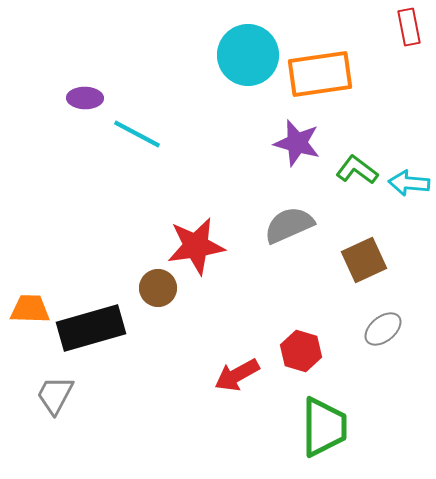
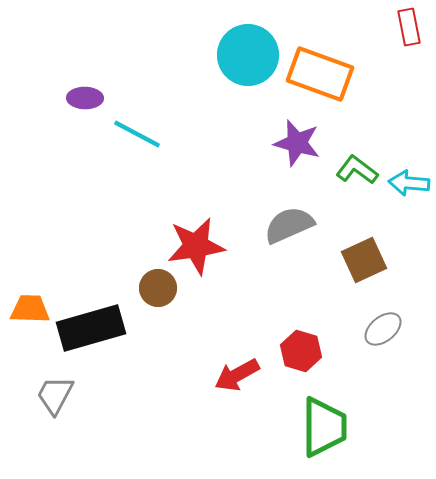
orange rectangle: rotated 28 degrees clockwise
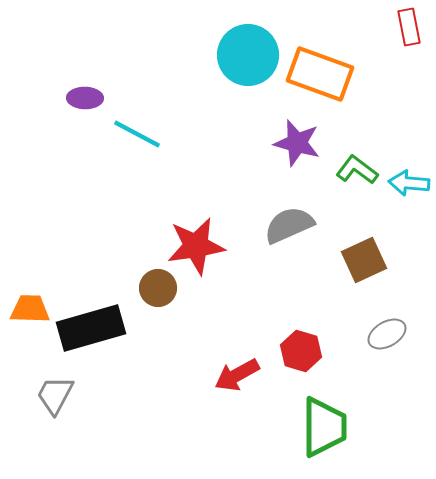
gray ellipse: moved 4 px right, 5 px down; rotated 9 degrees clockwise
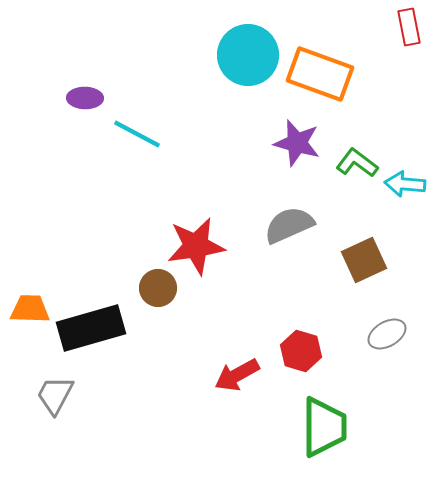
green L-shape: moved 7 px up
cyan arrow: moved 4 px left, 1 px down
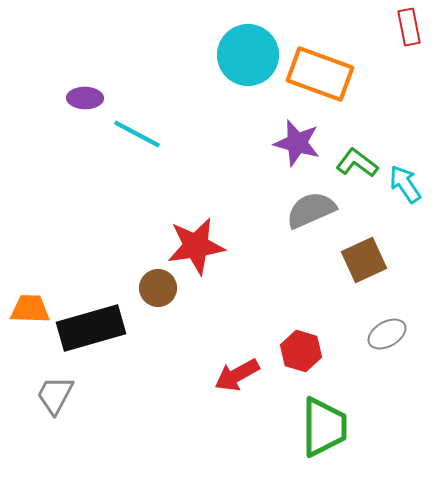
cyan arrow: rotated 51 degrees clockwise
gray semicircle: moved 22 px right, 15 px up
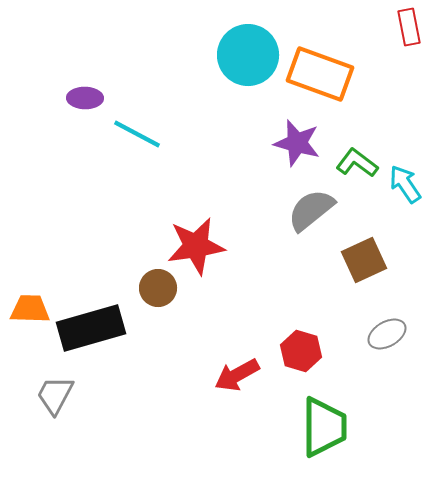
gray semicircle: rotated 15 degrees counterclockwise
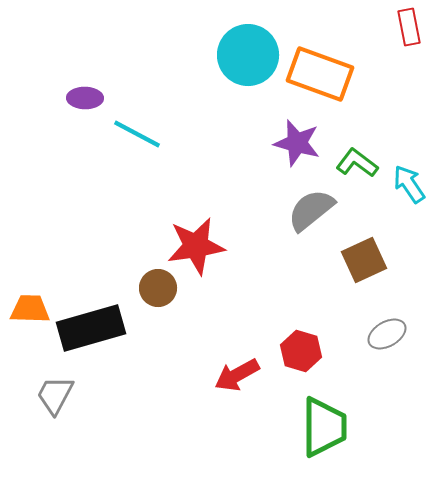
cyan arrow: moved 4 px right
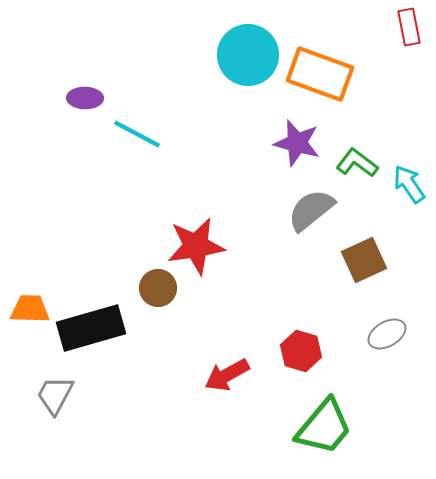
red arrow: moved 10 px left
green trapezoid: rotated 40 degrees clockwise
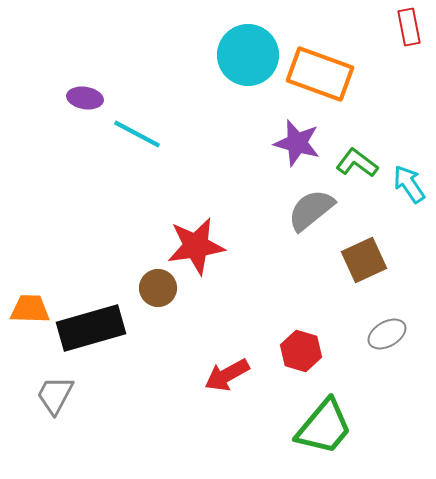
purple ellipse: rotated 8 degrees clockwise
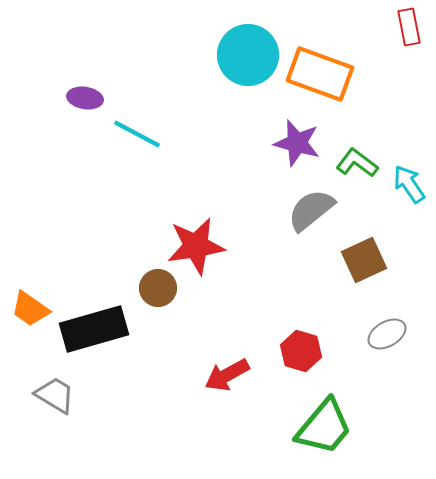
orange trapezoid: rotated 147 degrees counterclockwise
black rectangle: moved 3 px right, 1 px down
gray trapezoid: rotated 93 degrees clockwise
